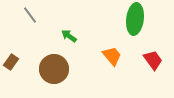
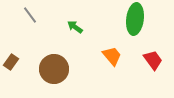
green arrow: moved 6 px right, 9 px up
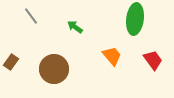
gray line: moved 1 px right, 1 px down
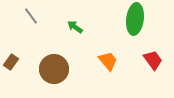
orange trapezoid: moved 4 px left, 5 px down
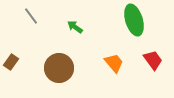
green ellipse: moved 1 px left, 1 px down; rotated 24 degrees counterclockwise
orange trapezoid: moved 6 px right, 2 px down
brown circle: moved 5 px right, 1 px up
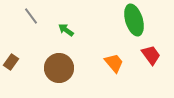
green arrow: moved 9 px left, 3 px down
red trapezoid: moved 2 px left, 5 px up
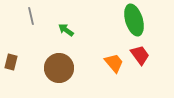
gray line: rotated 24 degrees clockwise
red trapezoid: moved 11 px left
brown rectangle: rotated 21 degrees counterclockwise
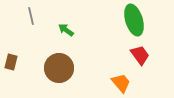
orange trapezoid: moved 7 px right, 20 px down
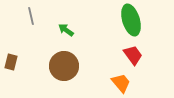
green ellipse: moved 3 px left
red trapezoid: moved 7 px left
brown circle: moved 5 px right, 2 px up
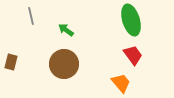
brown circle: moved 2 px up
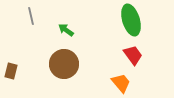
brown rectangle: moved 9 px down
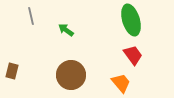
brown circle: moved 7 px right, 11 px down
brown rectangle: moved 1 px right
